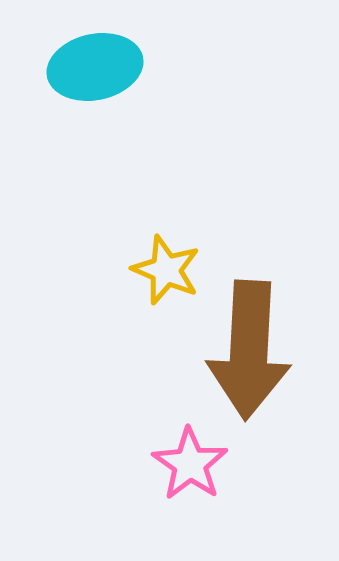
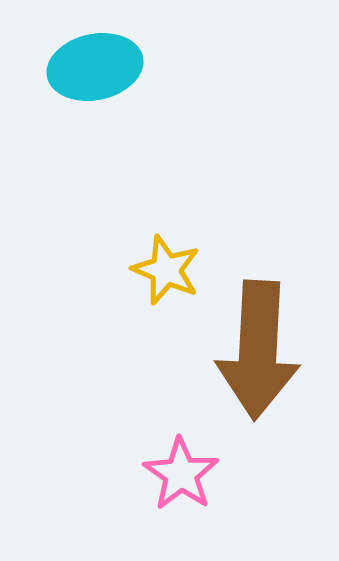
brown arrow: moved 9 px right
pink star: moved 9 px left, 10 px down
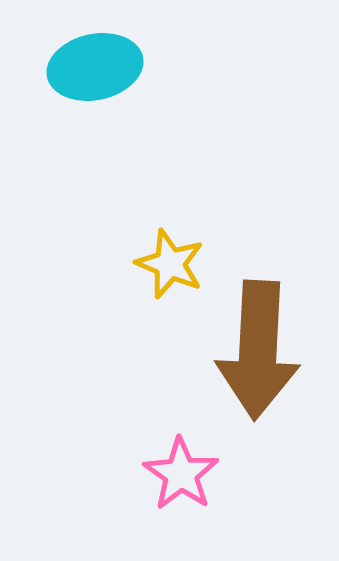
yellow star: moved 4 px right, 6 px up
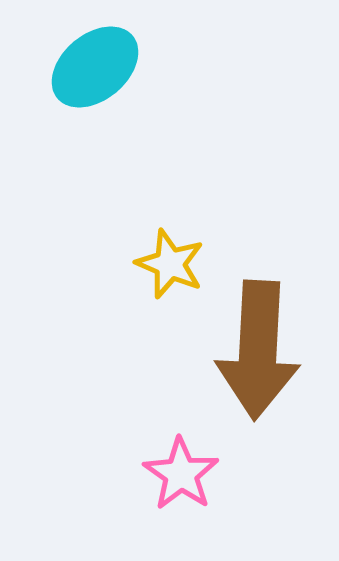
cyan ellipse: rotated 28 degrees counterclockwise
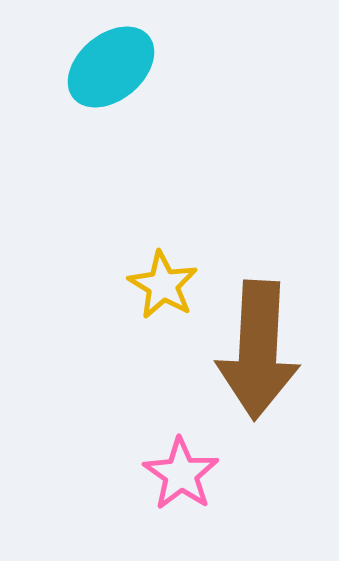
cyan ellipse: moved 16 px right
yellow star: moved 7 px left, 21 px down; rotated 8 degrees clockwise
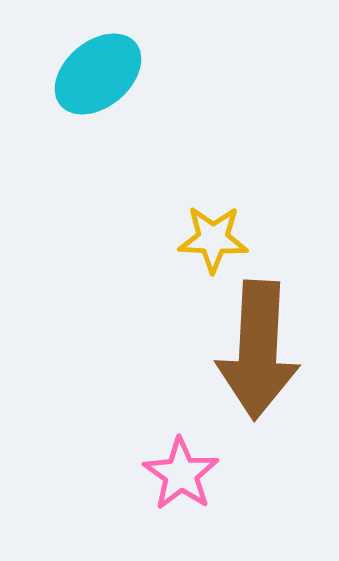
cyan ellipse: moved 13 px left, 7 px down
yellow star: moved 50 px right, 46 px up; rotated 28 degrees counterclockwise
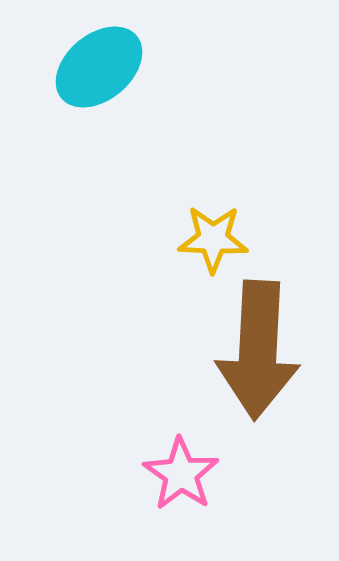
cyan ellipse: moved 1 px right, 7 px up
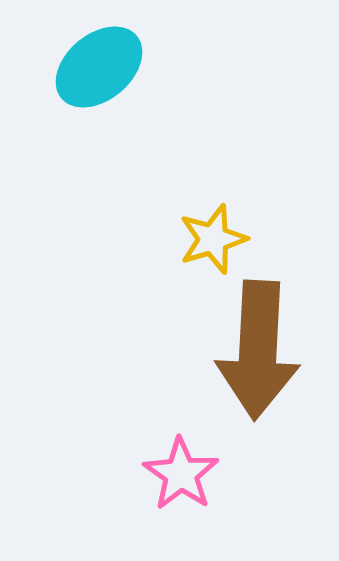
yellow star: rotated 20 degrees counterclockwise
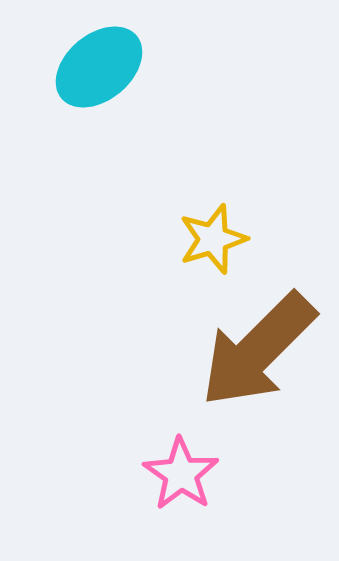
brown arrow: rotated 42 degrees clockwise
